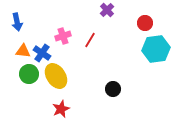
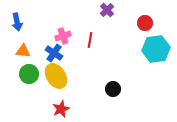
red line: rotated 21 degrees counterclockwise
blue cross: moved 12 px right
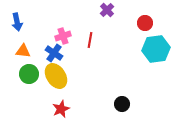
black circle: moved 9 px right, 15 px down
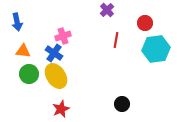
red line: moved 26 px right
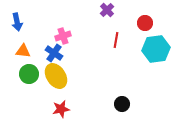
red star: rotated 12 degrees clockwise
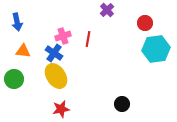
red line: moved 28 px left, 1 px up
green circle: moved 15 px left, 5 px down
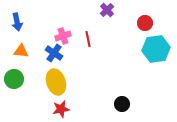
red line: rotated 21 degrees counterclockwise
orange triangle: moved 2 px left
yellow ellipse: moved 6 px down; rotated 15 degrees clockwise
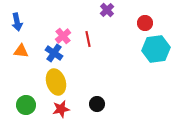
pink cross: rotated 21 degrees counterclockwise
green circle: moved 12 px right, 26 px down
black circle: moved 25 px left
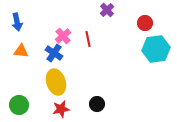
green circle: moved 7 px left
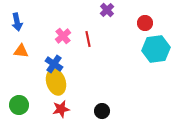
blue cross: moved 11 px down
black circle: moved 5 px right, 7 px down
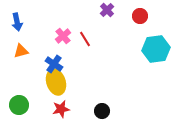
red circle: moved 5 px left, 7 px up
red line: moved 3 px left; rotated 21 degrees counterclockwise
orange triangle: rotated 21 degrees counterclockwise
